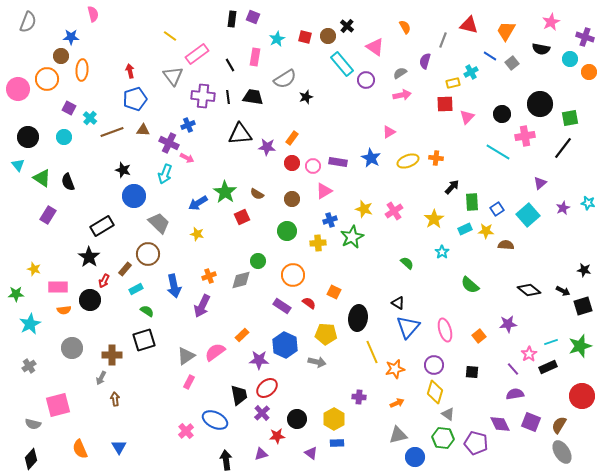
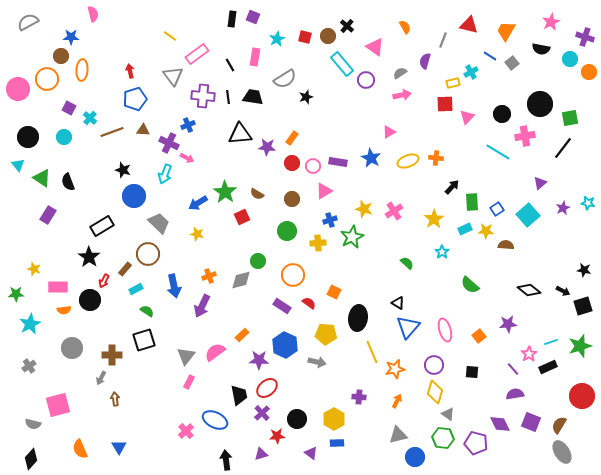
gray semicircle at (28, 22): rotated 140 degrees counterclockwise
gray triangle at (186, 356): rotated 18 degrees counterclockwise
orange arrow at (397, 403): moved 2 px up; rotated 40 degrees counterclockwise
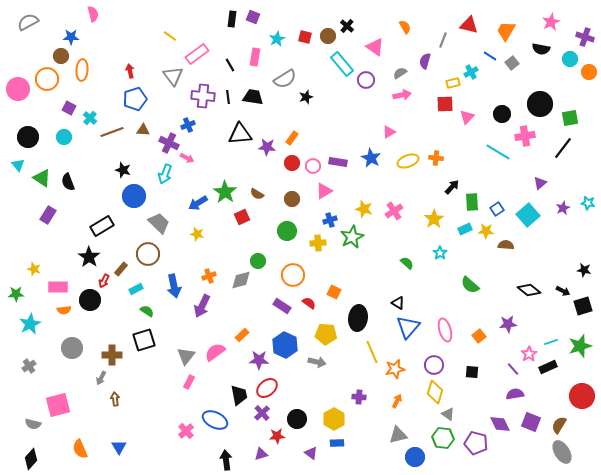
cyan star at (442, 252): moved 2 px left, 1 px down
brown rectangle at (125, 269): moved 4 px left
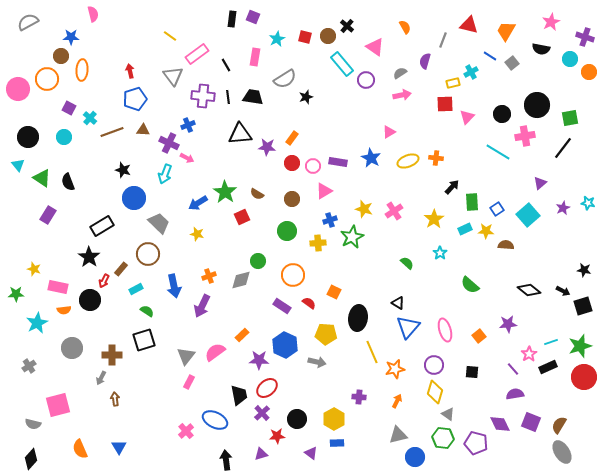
black line at (230, 65): moved 4 px left
black circle at (540, 104): moved 3 px left, 1 px down
blue circle at (134, 196): moved 2 px down
pink rectangle at (58, 287): rotated 12 degrees clockwise
cyan star at (30, 324): moved 7 px right, 1 px up
red circle at (582, 396): moved 2 px right, 19 px up
